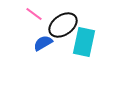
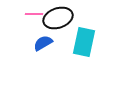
pink line: rotated 36 degrees counterclockwise
black ellipse: moved 5 px left, 7 px up; rotated 16 degrees clockwise
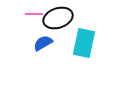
cyan rectangle: moved 1 px down
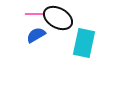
black ellipse: rotated 48 degrees clockwise
blue semicircle: moved 7 px left, 8 px up
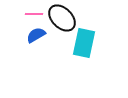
black ellipse: moved 4 px right; rotated 16 degrees clockwise
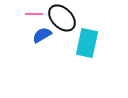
blue semicircle: moved 6 px right
cyan rectangle: moved 3 px right
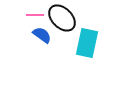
pink line: moved 1 px right, 1 px down
blue semicircle: rotated 66 degrees clockwise
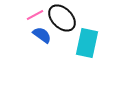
pink line: rotated 30 degrees counterclockwise
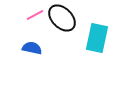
blue semicircle: moved 10 px left, 13 px down; rotated 24 degrees counterclockwise
cyan rectangle: moved 10 px right, 5 px up
